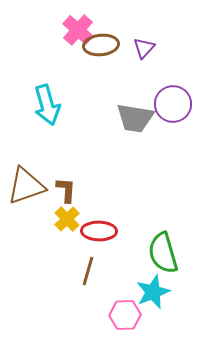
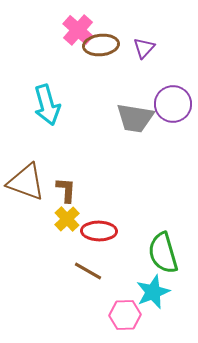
brown triangle: moved 4 px up; rotated 39 degrees clockwise
brown line: rotated 76 degrees counterclockwise
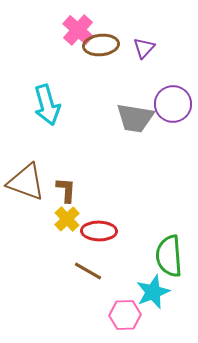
green semicircle: moved 6 px right, 3 px down; rotated 12 degrees clockwise
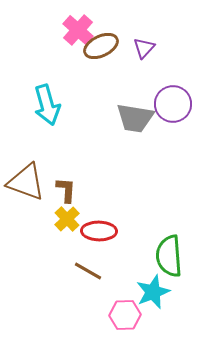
brown ellipse: moved 1 px down; rotated 20 degrees counterclockwise
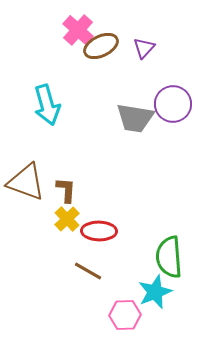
green semicircle: moved 1 px down
cyan star: moved 2 px right
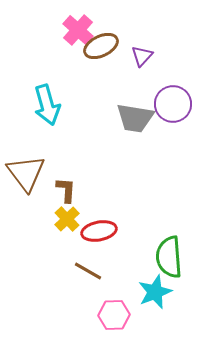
purple triangle: moved 2 px left, 8 px down
brown triangle: moved 9 px up; rotated 33 degrees clockwise
red ellipse: rotated 12 degrees counterclockwise
pink hexagon: moved 11 px left
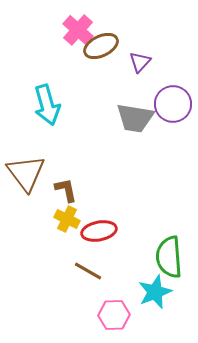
purple triangle: moved 2 px left, 6 px down
brown L-shape: rotated 16 degrees counterclockwise
yellow cross: rotated 20 degrees counterclockwise
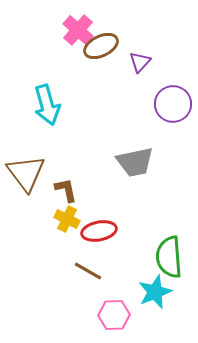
gray trapezoid: moved 44 px down; rotated 21 degrees counterclockwise
